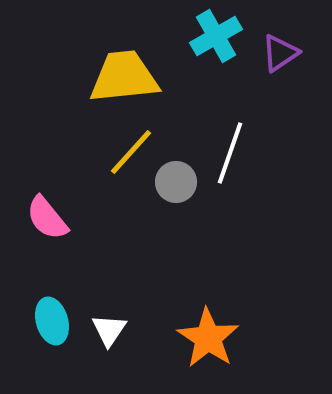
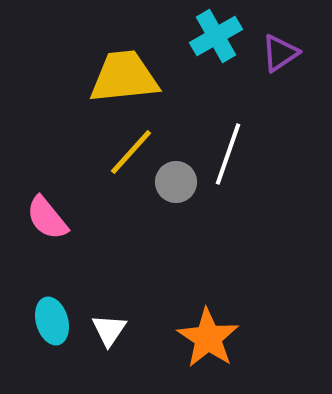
white line: moved 2 px left, 1 px down
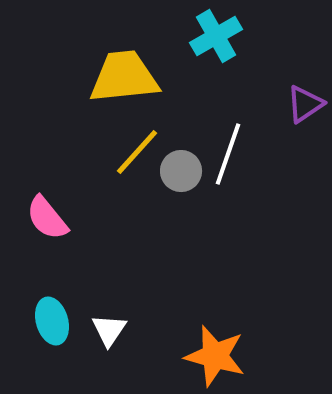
purple triangle: moved 25 px right, 51 px down
yellow line: moved 6 px right
gray circle: moved 5 px right, 11 px up
orange star: moved 7 px right, 18 px down; rotated 18 degrees counterclockwise
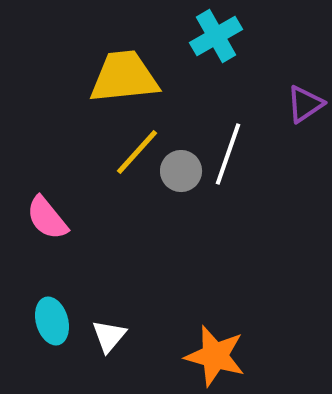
white triangle: moved 6 px down; rotated 6 degrees clockwise
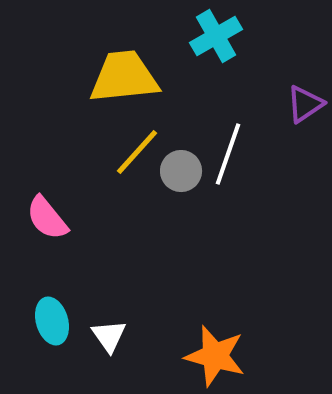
white triangle: rotated 15 degrees counterclockwise
